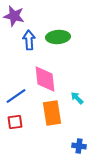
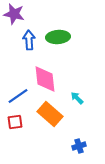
purple star: moved 2 px up
blue line: moved 2 px right
orange rectangle: moved 2 px left, 1 px down; rotated 40 degrees counterclockwise
blue cross: rotated 24 degrees counterclockwise
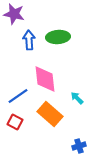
red square: rotated 35 degrees clockwise
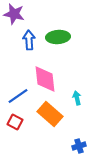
cyan arrow: rotated 32 degrees clockwise
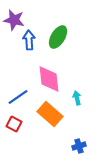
purple star: moved 6 px down
green ellipse: rotated 55 degrees counterclockwise
pink diamond: moved 4 px right
blue line: moved 1 px down
red square: moved 1 px left, 2 px down
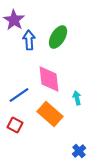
purple star: rotated 20 degrees clockwise
blue line: moved 1 px right, 2 px up
red square: moved 1 px right, 1 px down
blue cross: moved 5 px down; rotated 24 degrees counterclockwise
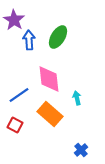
blue cross: moved 2 px right, 1 px up
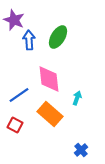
purple star: rotated 10 degrees counterclockwise
cyan arrow: rotated 32 degrees clockwise
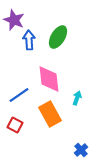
orange rectangle: rotated 20 degrees clockwise
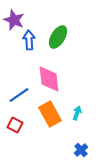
cyan arrow: moved 15 px down
